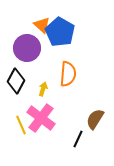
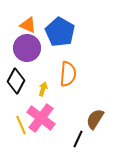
orange triangle: moved 14 px left; rotated 18 degrees counterclockwise
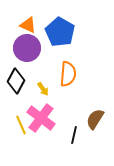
yellow arrow: rotated 128 degrees clockwise
black line: moved 4 px left, 4 px up; rotated 12 degrees counterclockwise
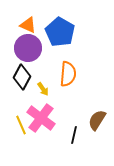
purple circle: moved 1 px right
black diamond: moved 6 px right, 4 px up
brown semicircle: moved 2 px right, 1 px down
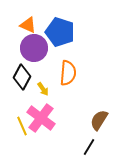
blue pentagon: rotated 12 degrees counterclockwise
purple circle: moved 6 px right
orange semicircle: moved 1 px up
brown semicircle: moved 2 px right
yellow line: moved 1 px right, 1 px down
black line: moved 15 px right, 12 px down; rotated 18 degrees clockwise
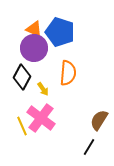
orange triangle: moved 6 px right, 4 px down
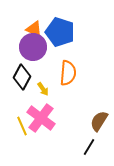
purple circle: moved 1 px left, 1 px up
brown semicircle: moved 1 px down
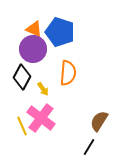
purple circle: moved 2 px down
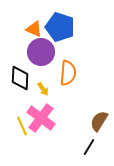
blue pentagon: moved 5 px up
purple circle: moved 8 px right, 3 px down
black diamond: moved 2 px left, 1 px down; rotated 25 degrees counterclockwise
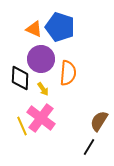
purple circle: moved 7 px down
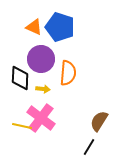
orange triangle: moved 2 px up
yellow arrow: rotated 48 degrees counterclockwise
yellow line: rotated 54 degrees counterclockwise
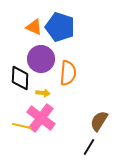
yellow arrow: moved 4 px down
